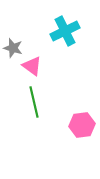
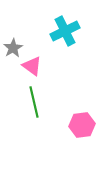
gray star: rotated 24 degrees clockwise
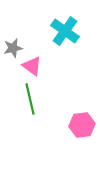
cyan cross: rotated 28 degrees counterclockwise
gray star: rotated 18 degrees clockwise
green line: moved 4 px left, 3 px up
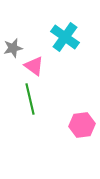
cyan cross: moved 6 px down
pink triangle: moved 2 px right
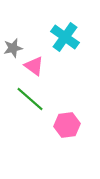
green line: rotated 36 degrees counterclockwise
pink hexagon: moved 15 px left
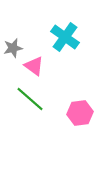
pink hexagon: moved 13 px right, 12 px up
